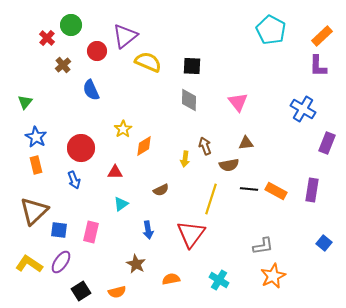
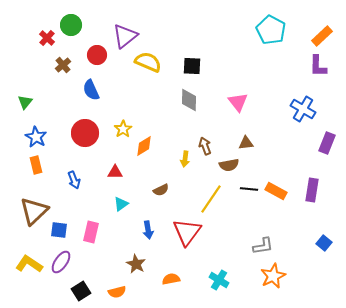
red circle at (97, 51): moved 4 px down
red circle at (81, 148): moved 4 px right, 15 px up
yellow line at (211, 199): rotated 16 degrees clockwise
red triangle at (191, 234): moved 4 px left, 2 px up
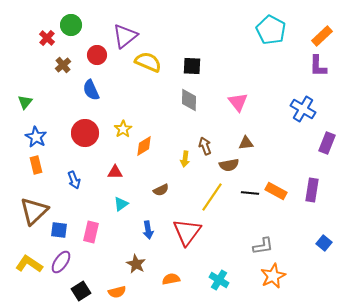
black line at (249, 189): moved 1 px right, 4 px down
yellow line at (211, 199): moved 1 px right, 2 px up
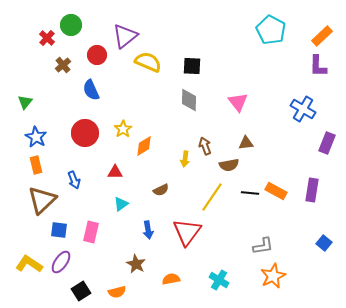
brown triangle at (34, 211): moved 8 px right, 11 px up
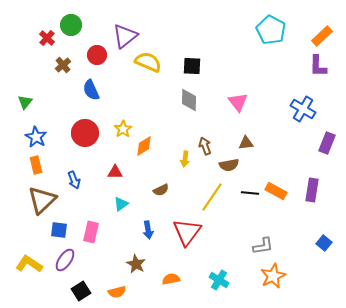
purple ellipse at (61, 262): moved 4 px right, 2 px up
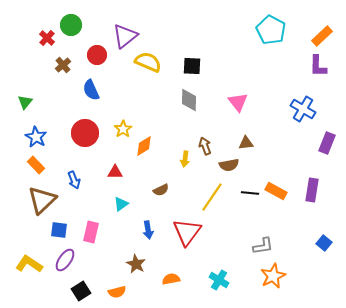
orange rectangle at (36, 165): rotated 30 degrees counterclockwise
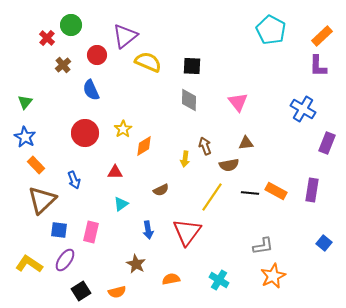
blue star at (36, 137): moved 11 px left
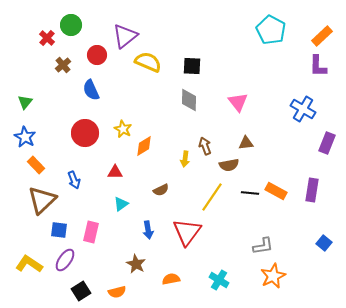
yellow star at (123, 129): rotated 12 degrees counterclockwise
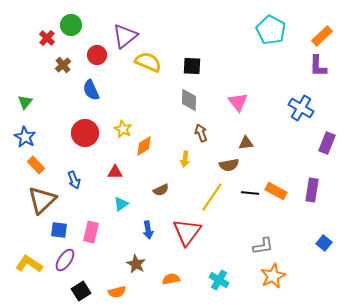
blue cross at (303, 109): moved 2 px left, 1 px up
brown arrow at (205, 146): moved 4 px left, 13 px up
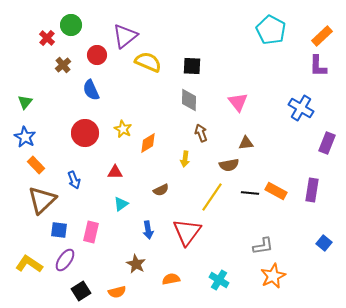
orange diamond at (144, 146): moved 4 px right, 3 px up
